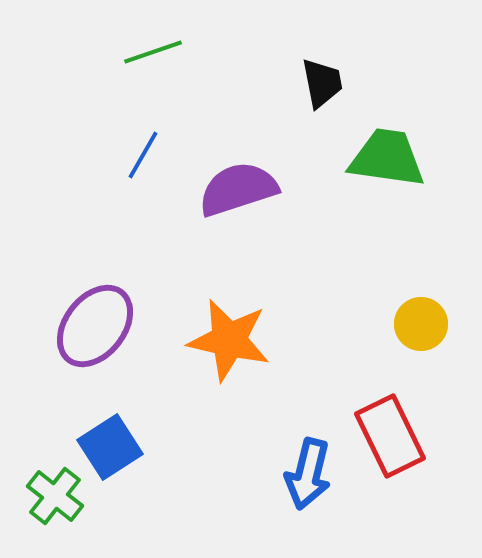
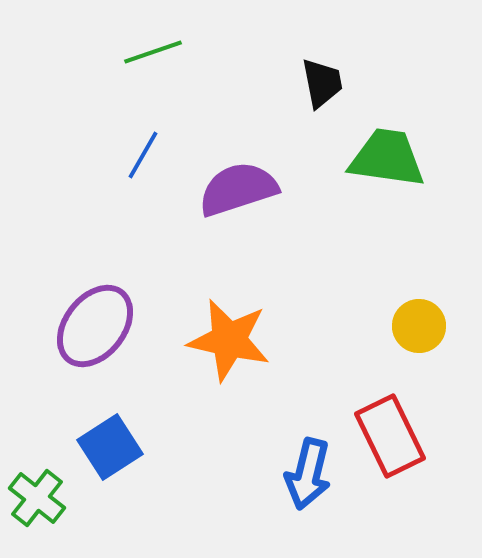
yellow circle: moved 2 px left, 2 px down
green cross: moved 18 px left, 2 px down
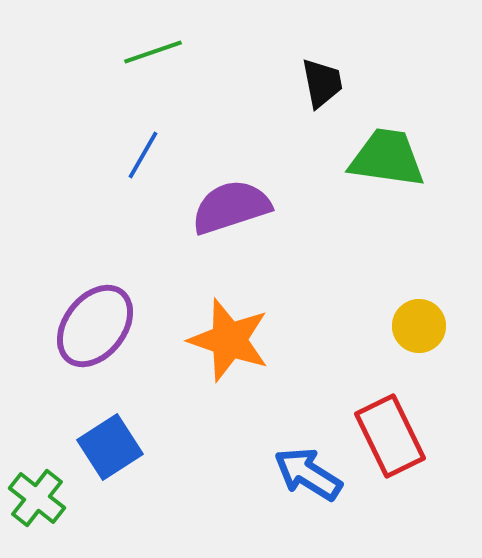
purple semicircle: moved 7 px left, 18 px down
orange star: rotated 6 degrees clockwise
blue arrow: rotated 108 degrees clockwise
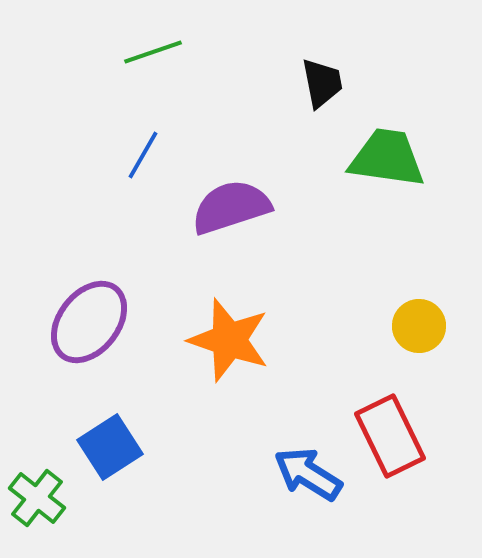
purple ellipse: moved 6 px left, 4 px up
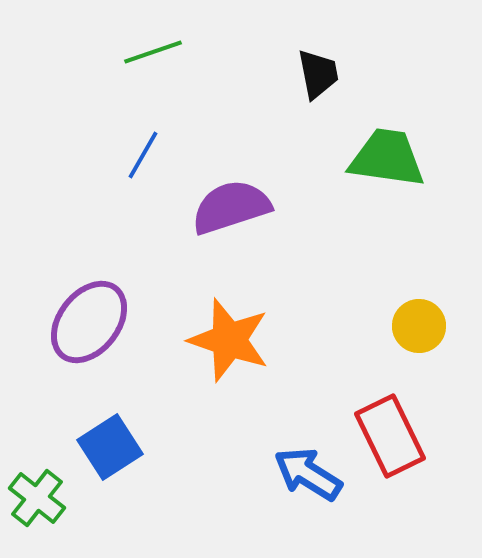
black trapezoid: moved 4 px left, 9 px up
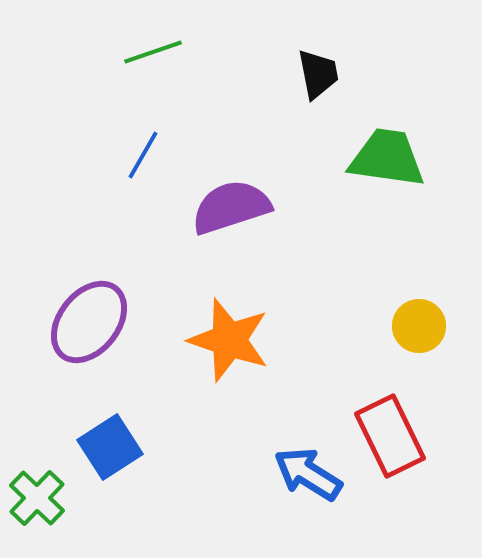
green cross: rotated 6 degrees clockwise
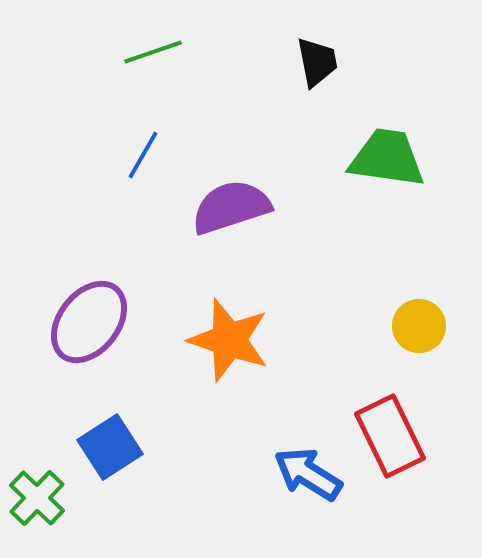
black trapezoid: moved 1 px left, 12 px up
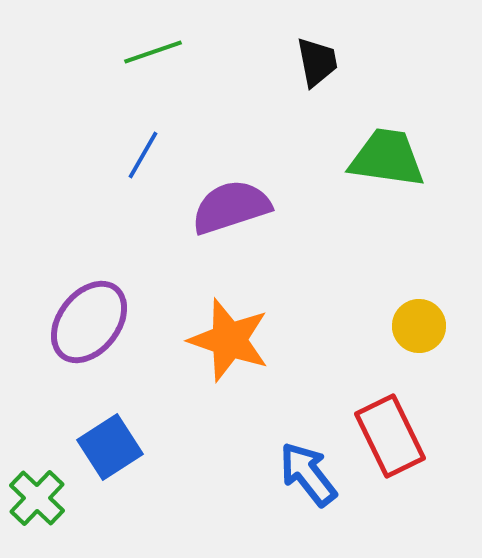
blue arrow: rotated 20 degrees clockwise
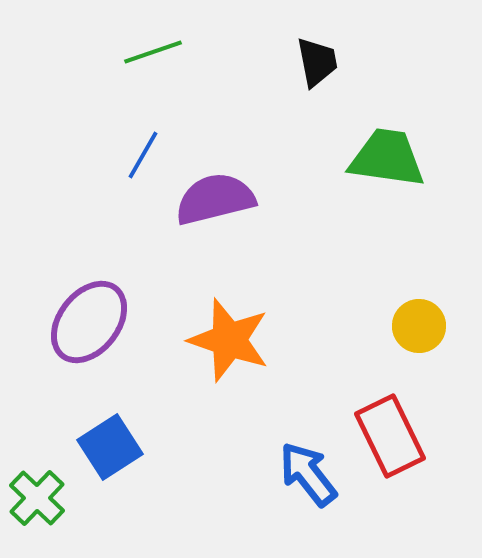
purple semicircle: moved 16 px left, 8 px up; rotated 4 degrees clockwise
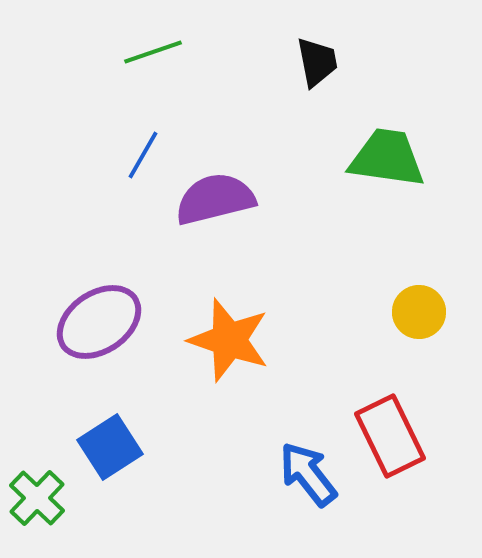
purple ellipse: moved 10 px right; rotated 18 degrees clockwise
yellow circle: moved 14 px up
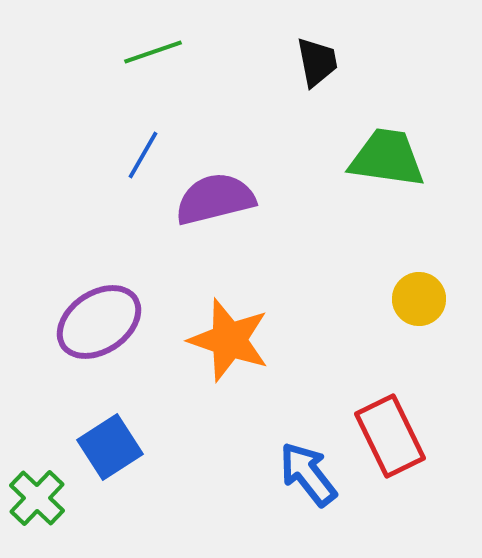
yellow circle: moved 13 px up
